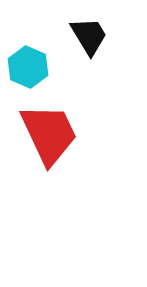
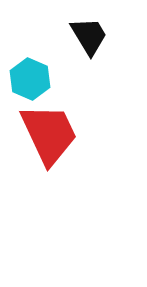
cyan hexagon: moved 2 px right, 12 px down
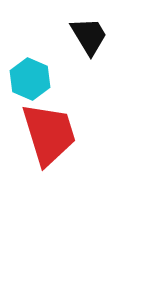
red trapezoid: rotated 8 degrees clockwise
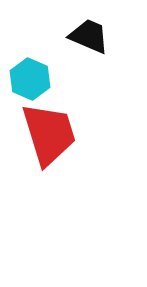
black trapezoid: rotated 36 degrees counterclockwise
